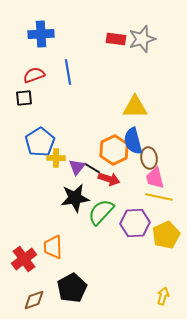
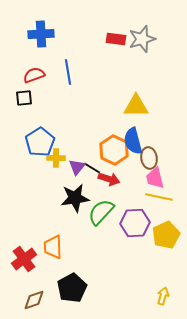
yellow triangle: moved 1 px right, 1 px up
orange hexagon: rotated 8 degrees counterclockwise
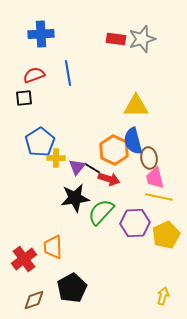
blue line: moved 1 px down
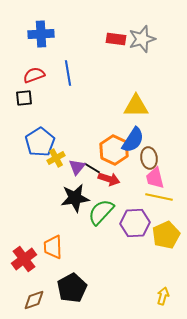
blue semicircle: moved 1 px up; rotated 132 degrees counterclockwise
yellow cross: rotated 30 degrees counterclockwise
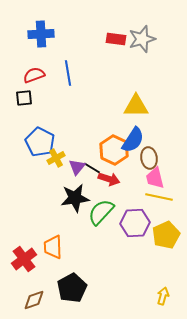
blue pentagon: rotated 12 degrees counterclockwise
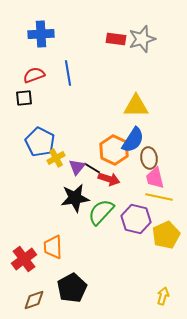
purple hexagon: moved 1 px right, 4 px up; rotated 16 degrees clockwise
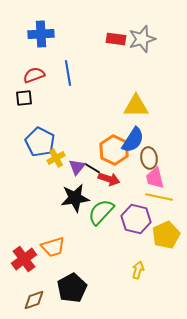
orange trapezoid: rotated 105 degrees counterclockwise
yellow arrow: moved 25 px left, 26 px up
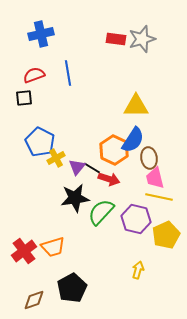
blue cross: rotated 10 degrees counterclockwise
red cross: moved 8 px up
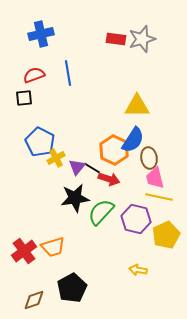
yellow triangle: moved 1 px right
yellow arrow: rotated 96 degrees counterclockwise
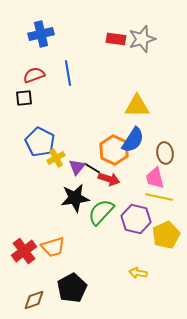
brown ellipse: moved 16 px right, 5 px up
yellow arrow: moved 3 px down
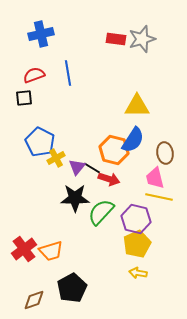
orange hexagon: rotated 12 degrees counterclockwise
black star: rotated 8 degrees clockwise
yellow pentagon: moved 29 px left, 9 px down
orange trapezoid: moved 2 px left, 4 px down
red cross: moved 2 px up
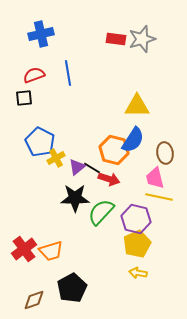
purple triangle: rotated 12 degrees clockwise
